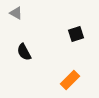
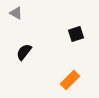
black semicircle: rotated 66 degrees clockwise
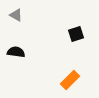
gray triangle: moved 2 px down
black semicircle: moved 8 px left; rotated 60 degrees clockwise
